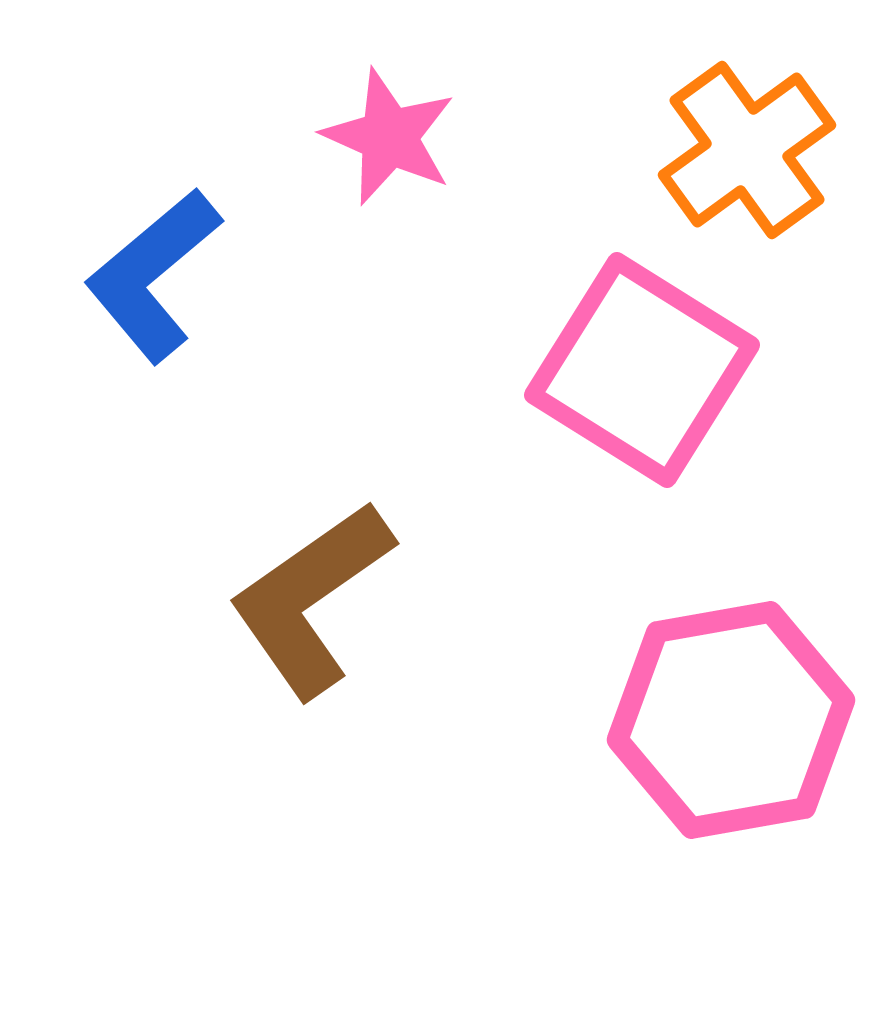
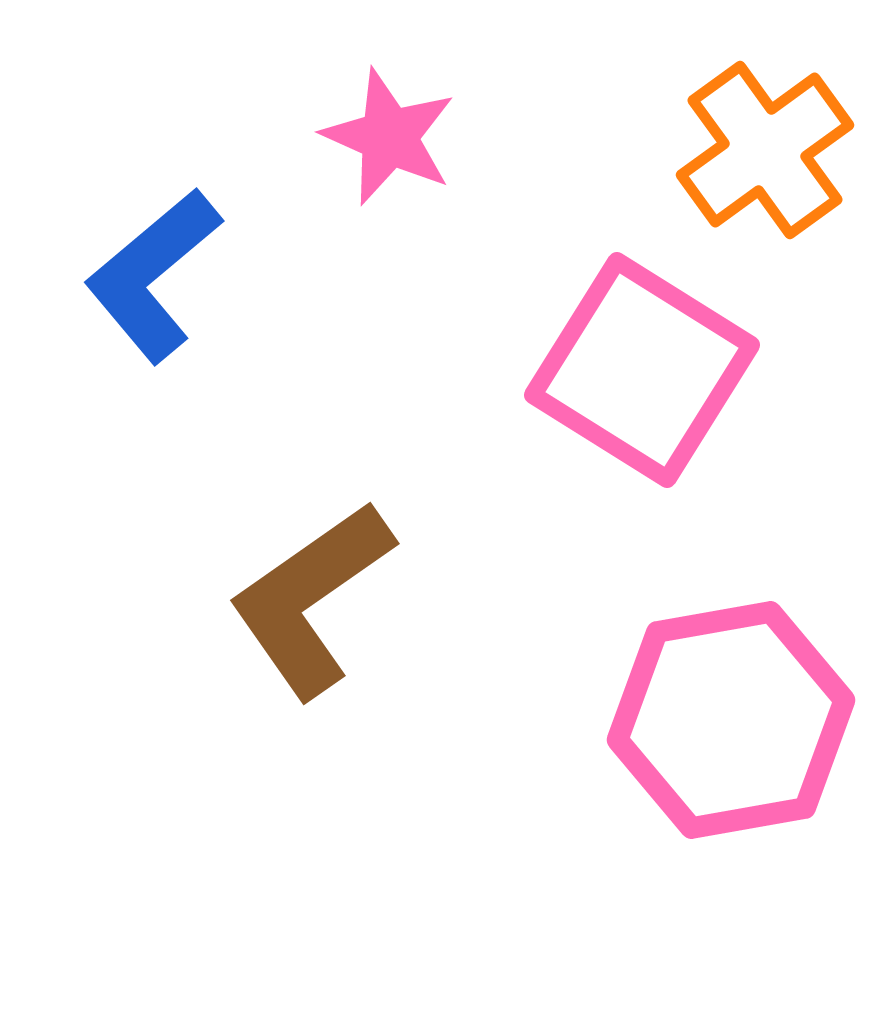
orange cross: moved 18 px right
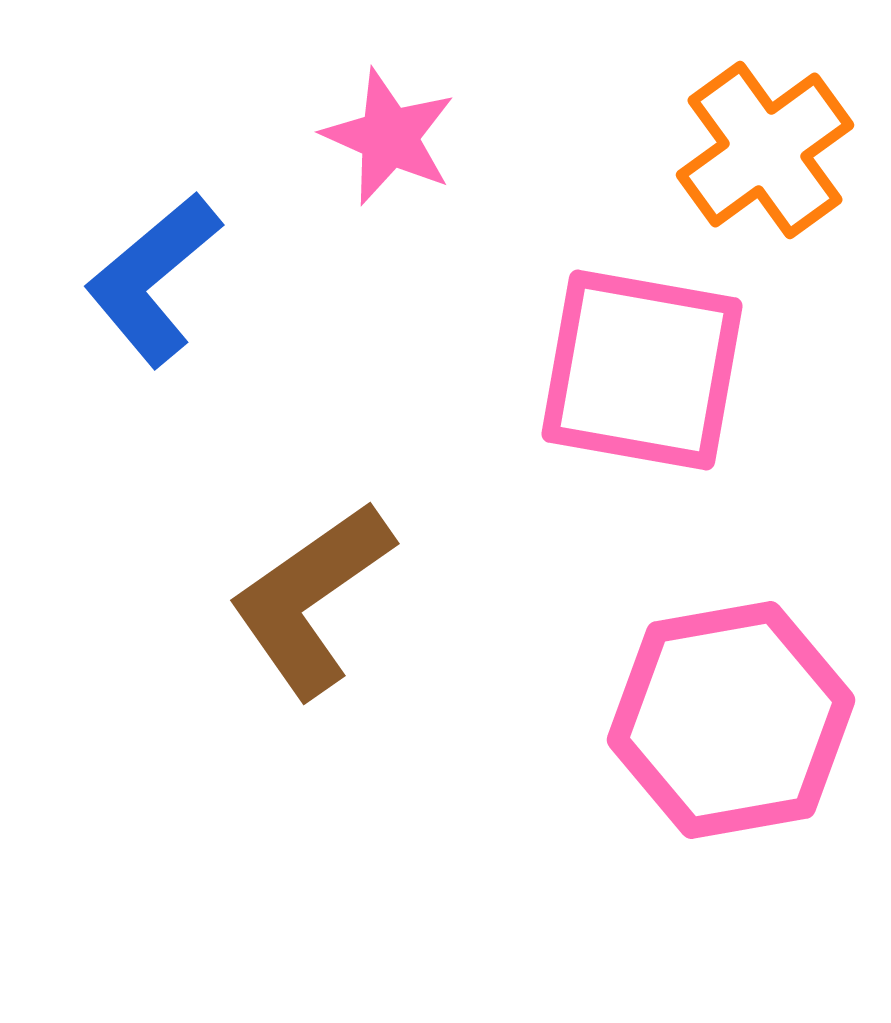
blue L-shape: moved 4 px down
pink square: rotated 22 degrees counterclockwise
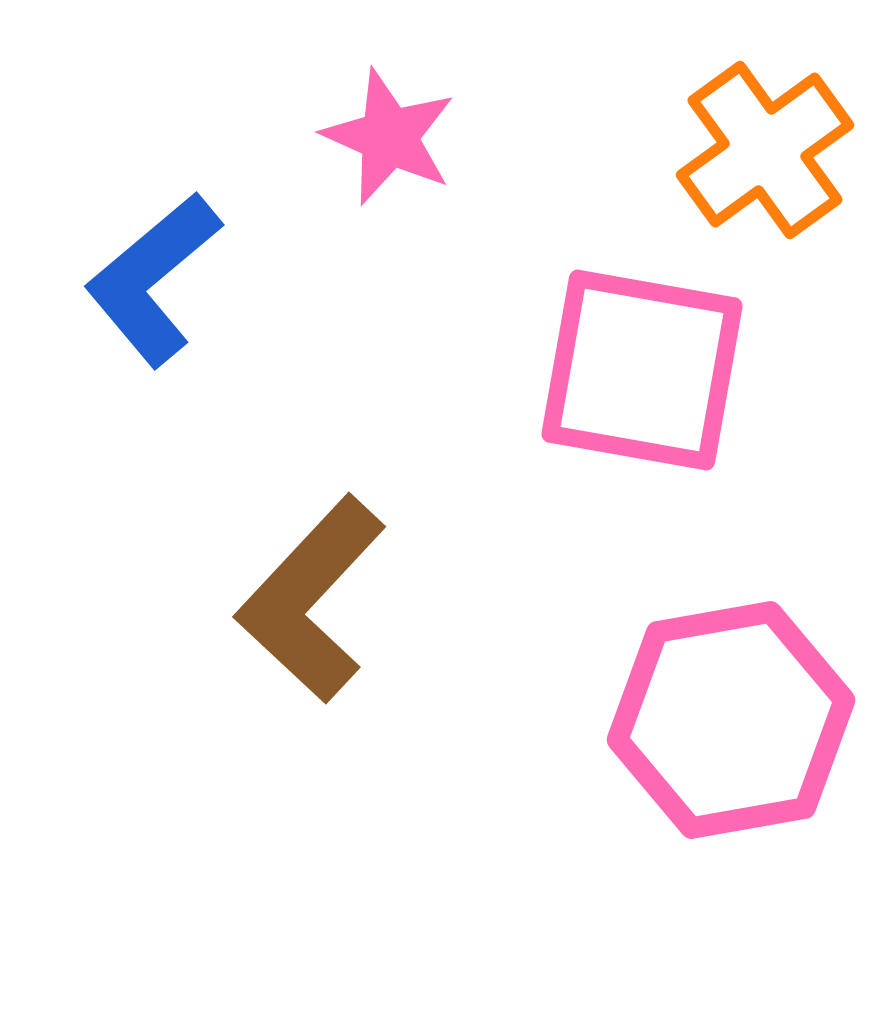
brown L-shape: rotated 12 degrees counterclockwise
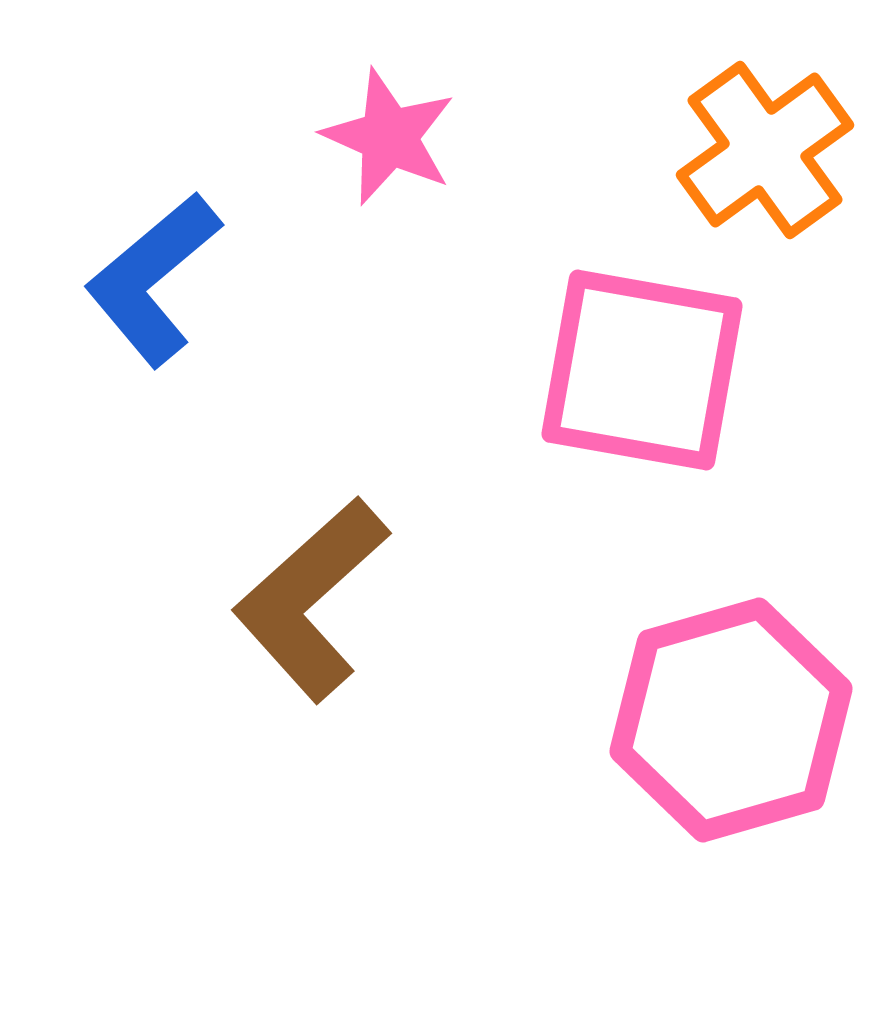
brown L-shape: rotated 5 degrees clockwise
pink hexagon: rotated 6 degrees counterclockwise
